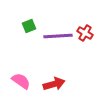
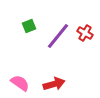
purple line: rotated 48 degrees counterclockwise
pink semicircle: moved 1 px left, 2 px down
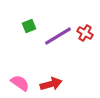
purple line: rotated 20 degrees clockwise
red arrow: moved 3 px left
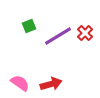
red cross: rotated 14 degrees clockwise
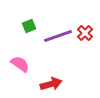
purple line: rotated 12 degrees clockwise
pink semicircle: moved 19 px up
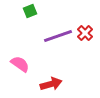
green square: moved 1 px right, 15 px up
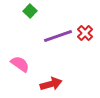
green square: rotated 24 degrees counterclockwise
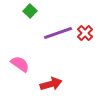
purple line: moved 3 px up
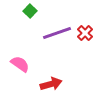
purple line: moved 1 px left
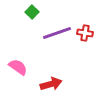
green square: moved 2 px right, 1 px down
red cross: rotated 35 degrees counterclockwise
pink semicircle: moved 2 px left, 3 px down
